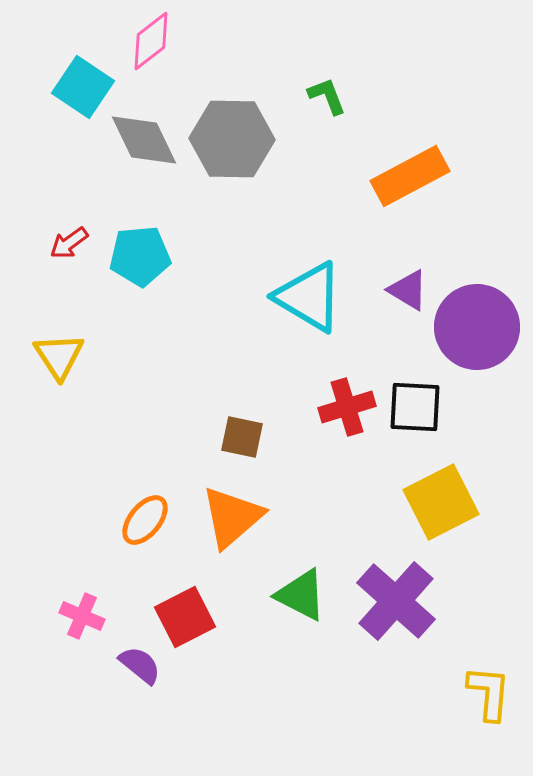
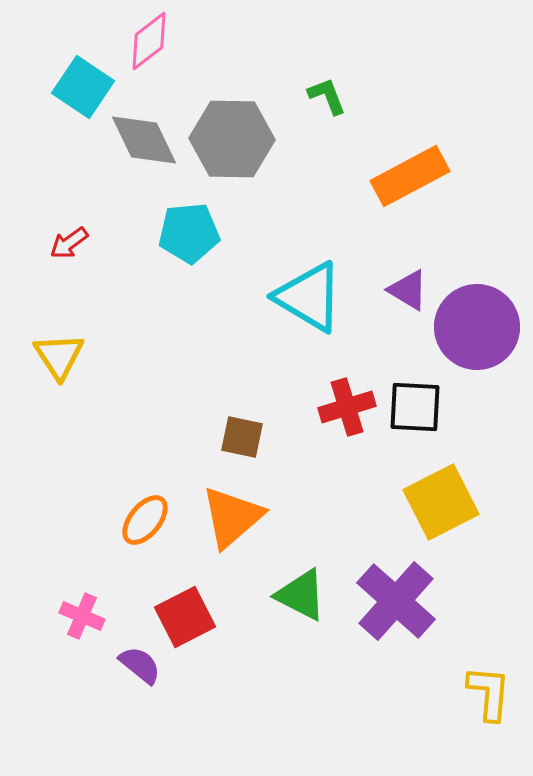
pink diamond: moved 2 px left
cyan pentagon: moved 49 px right, 23 px up
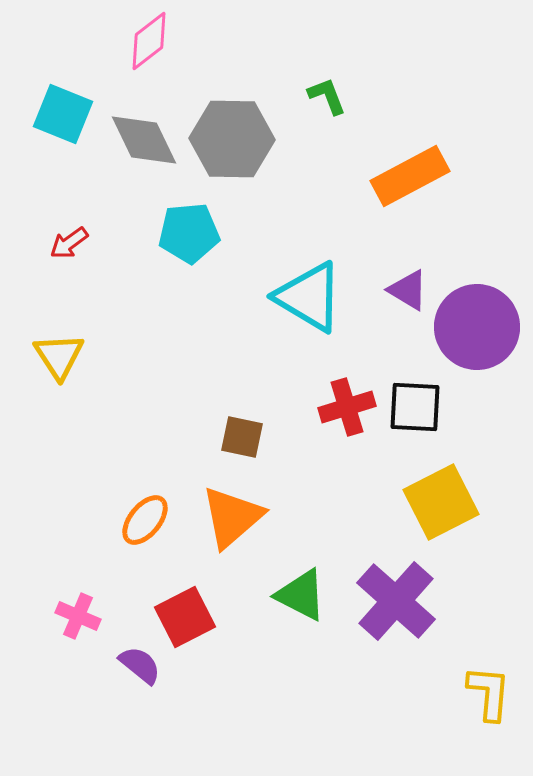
cyan square: moved 20 px left, 27 px down; rotated 12 degrees counterclockwise
pink cross: moved 4 px left
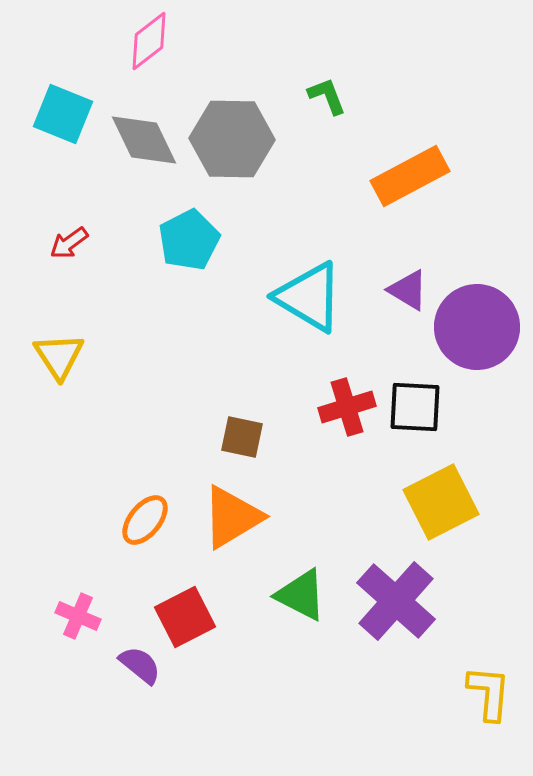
cyan pentagon: moved 7 px down; rotated 22 degrees counterclockwise
orange triangle: rotated 10 degrees clockwise
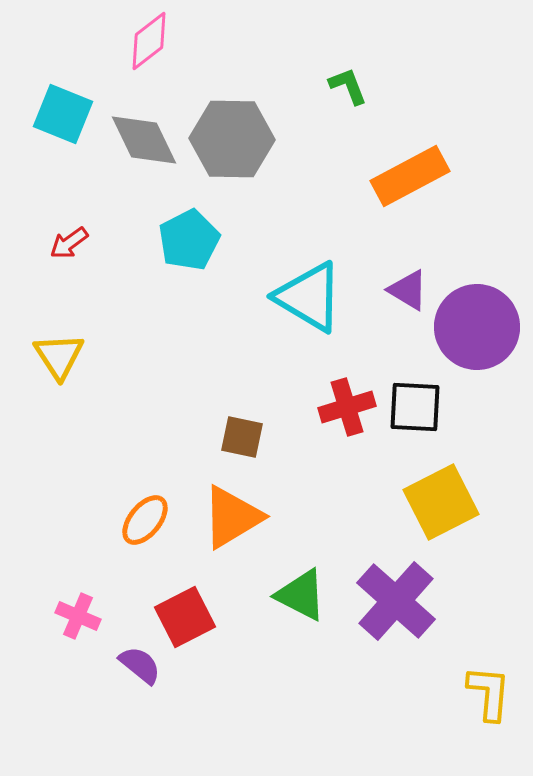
green L-shape: moved 21 px right, 10 px up
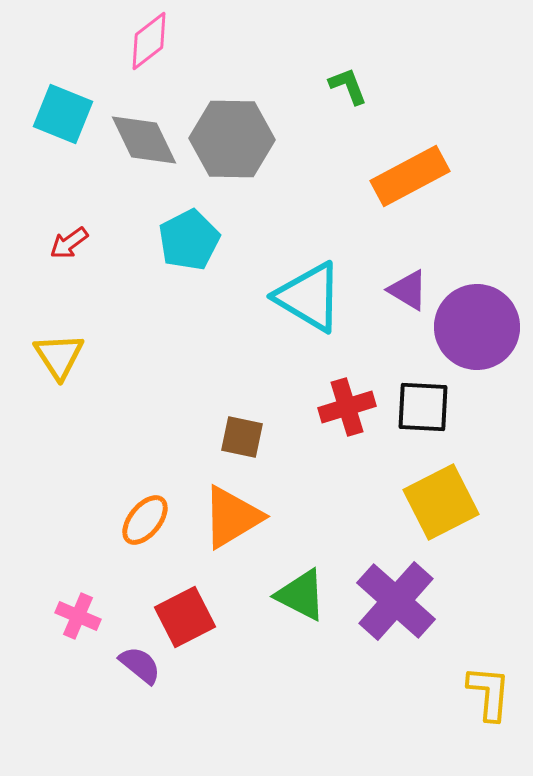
black square: moved 8 px right
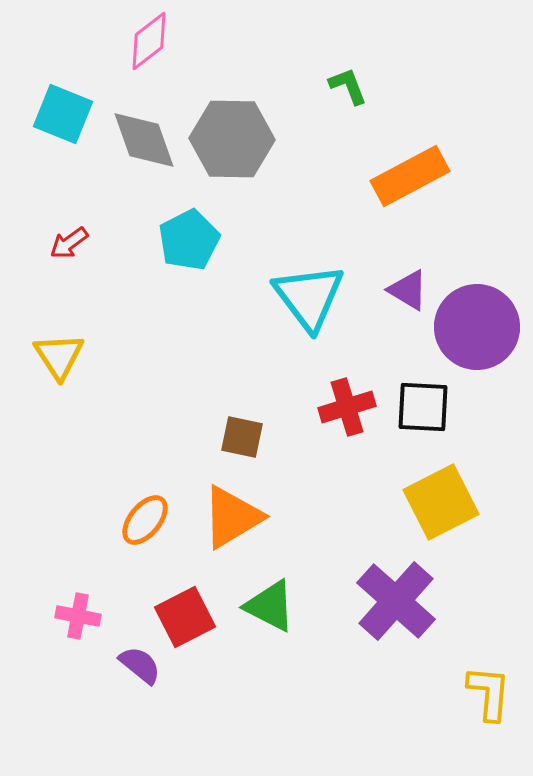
gray diamond: rotated 6 degrees clockwise
cyan triangle: rotated 22 degrees clockwise
green triangle: moved 31 px left, 11 px down
pink cross: rotated 12 degrees counterclockwise
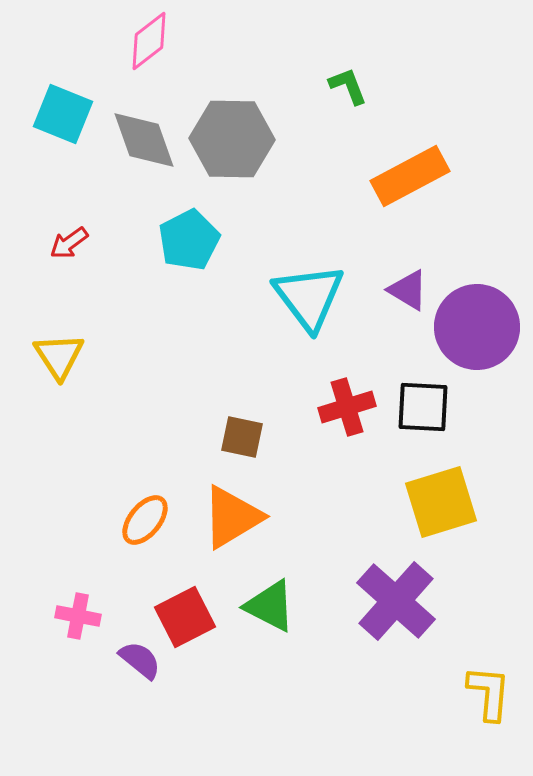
yellow square: rotated 10 degrees clockwise
purple semicircle: moved 5 px up
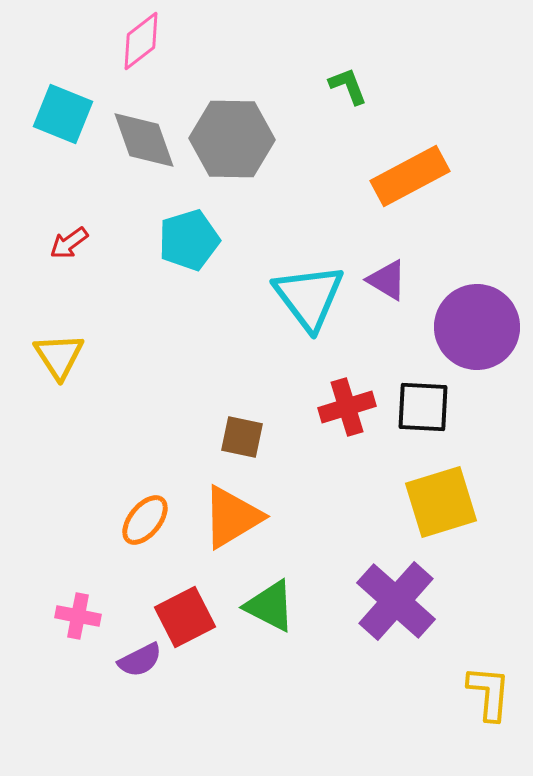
pink diamond: moved 8 px left
cyan pentagon: rotated 10 degrees clockwise
purple triangle: moved 21 px left, 10 px up
purple semicircle: rotated 114 degrees clockwise
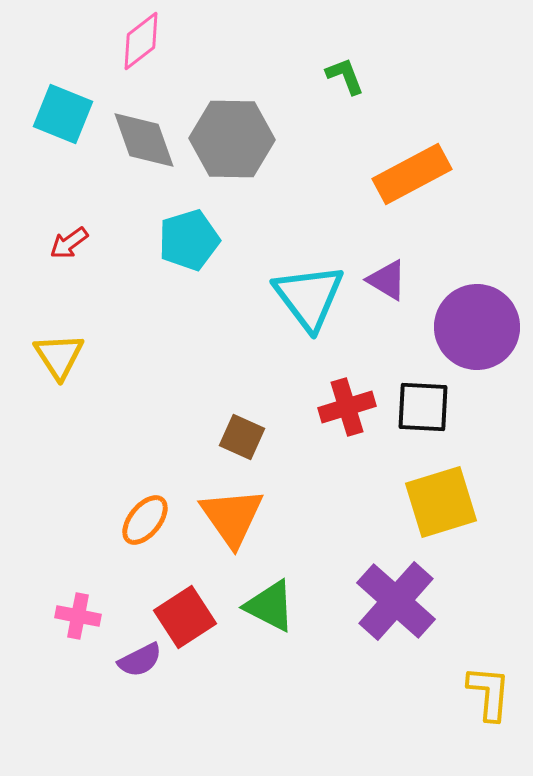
green L-shape: moved 3 px left, 10 px up
orange rectangle: moved 2 px right, 2 px up
brown square: rotated 12 degrees clockwise
orange triangle: rotated 34 degrees counterclockwise
red square: rotated 6 degrees counterclockwise
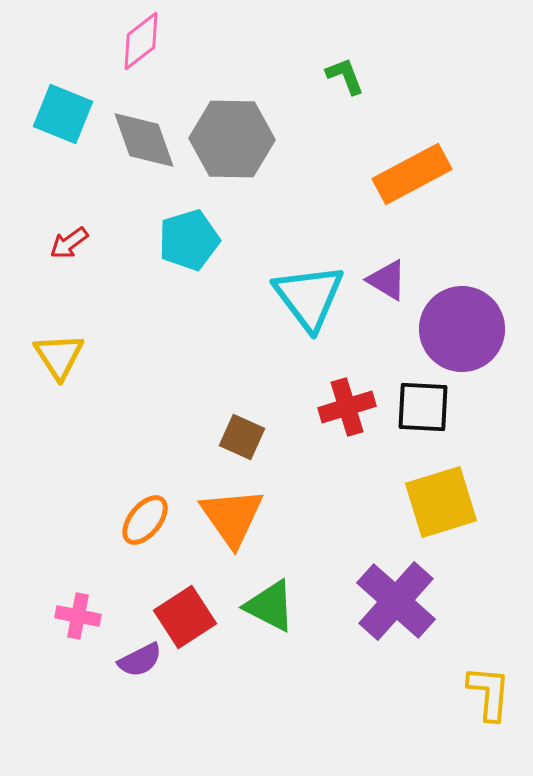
purple circle: moved 15 px left, 2 px down
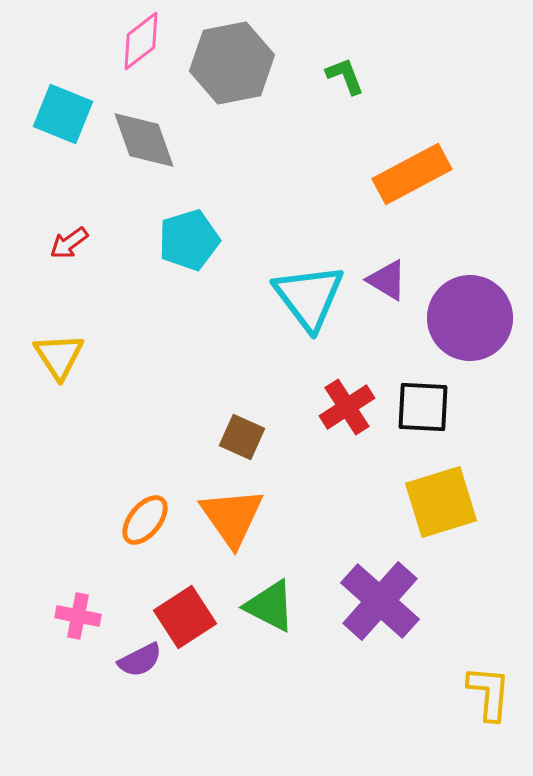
gray hexagon: moved 76 px up; rotated 12 degrees counterclockwise
purple circle: moved 8 px right, 11 px up
red cross: rotated 16 degrees counterclockwise
purple cross: moved 16 px left
